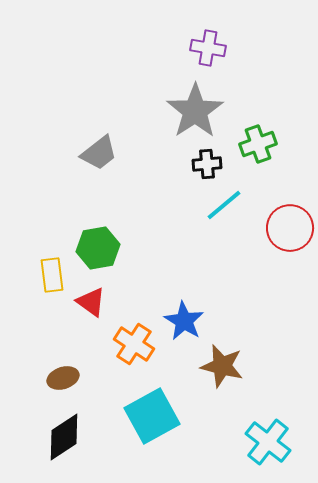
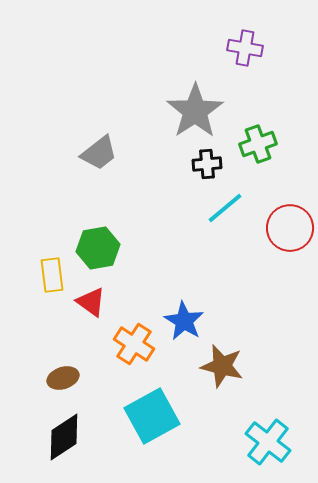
purple cross: moved 37 px right
cyan line: moved 1 px right, 3 px down
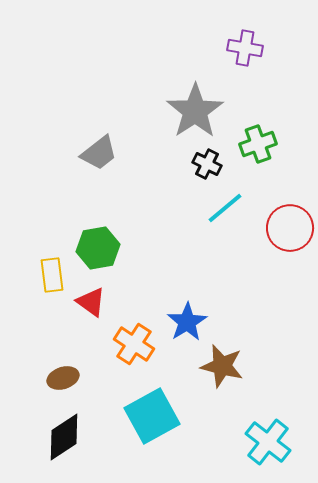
black cross: rotated 32 degrees clockwise
blue star: moved 3 px right, 1 px down; rotated 9 degrees clockwise
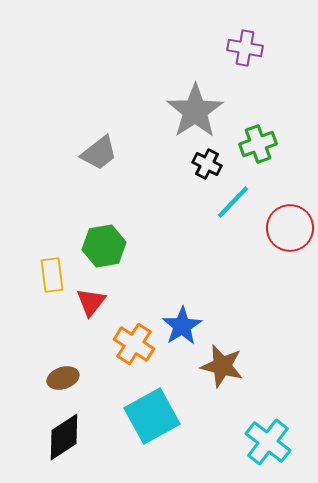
cyan line: moved 8 px right, 6 px up; rotated 6 degrees counterclockwise
green hexagon: moved 6 px right, 2 px up
red triangle: rotated 32 degrees clockwise
blue star: moved 5 px left, 4 px down
